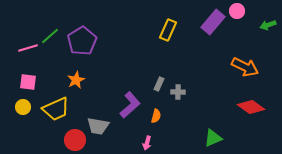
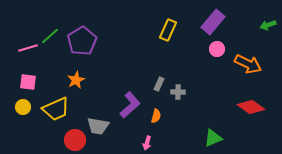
pink circle: moved 20 px left, 38 px down
orange arrow: moved 3 px right, 3 px up
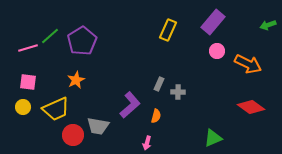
pink circle: moved 2 px down
red circle: moved 2 px left, 5 px up
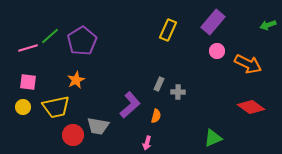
yellow trapezoid: moved 2 px up; rotated 12 degrees clockwise
